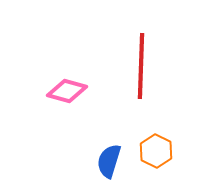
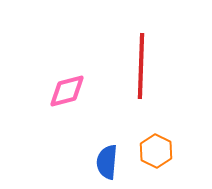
pink diamond: rotated 30 degrees counterclockwise
blue semicircle: moved 2 px left, 1 px down; rotated 12 degrees counterclockwise
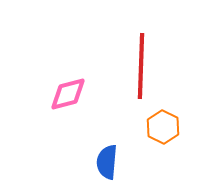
pink diamond: moved 1 px right, 3 px down
orange hexagon: moved 7 px right, 24 px up
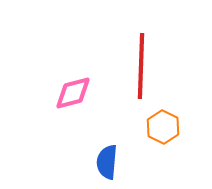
pink diamond: moved 5 px right, 1 px up
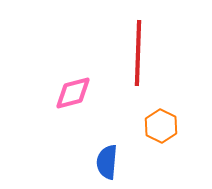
red line: moved 3 px left, 13 px up
orange hexagon: moved 2 px left, 1 px up
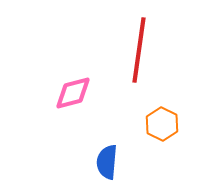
red line: moved 1 px right, 3 px up; rotated 6 degrees clockwise
orange hexagon: moved 1 px right, 2 px up
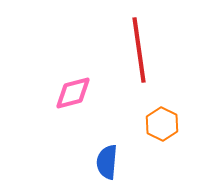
red line: rotated 16 degrees counterclockwise
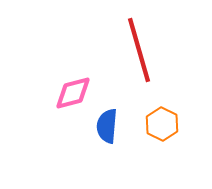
red line: rotated 8 degrees counterclockwise
blue semicircle: moved 36 px up
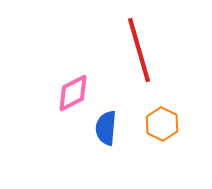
pink diamond: rotated 12 degrees counterclockwise
blue semicircle: moved 1 px left, 2 px down
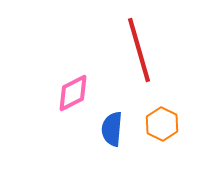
blue semicircle: moved 6 px right, 1 px down
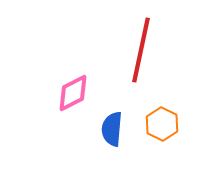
red line: moved 2 px right; rotated 28 degrees clockwise
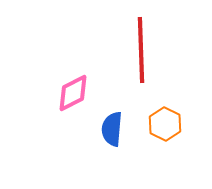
red line: rotated 14 degrees counterclockwise
orange hexagon: moved 3 px right
